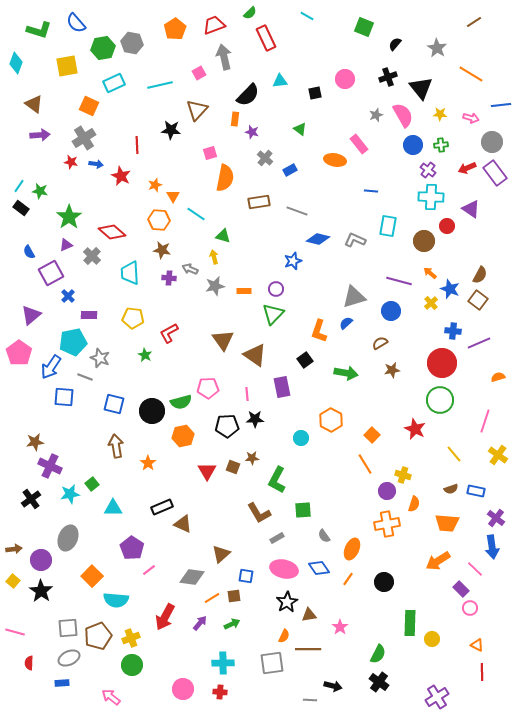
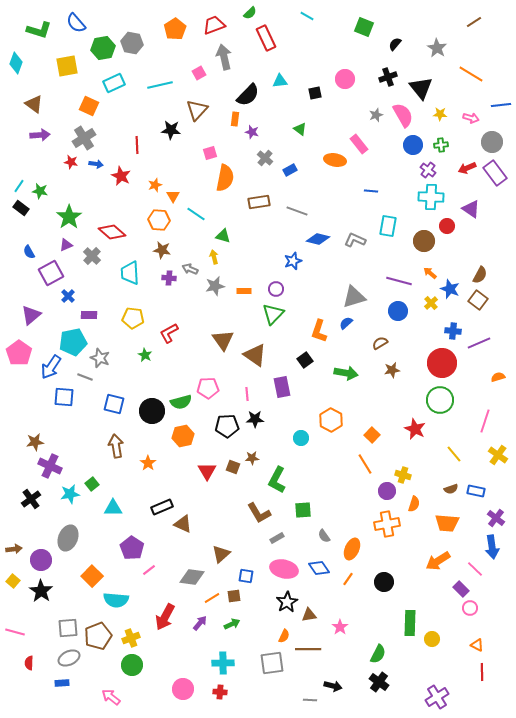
blue circle at (391, 311): moved 7 px right
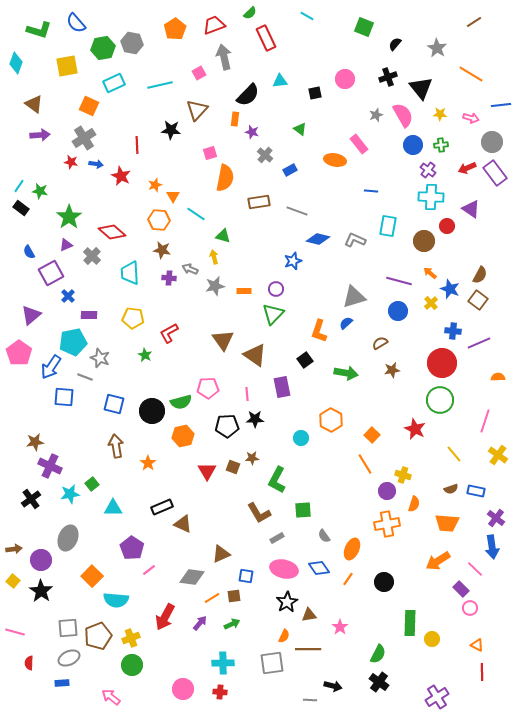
gray cross at (265, 158): moved 3 px up
orange semicircle at (498, 377): rotated 16 degrees clockwise
brown triangle at (221, 554): rotated 18 degrees clockwise
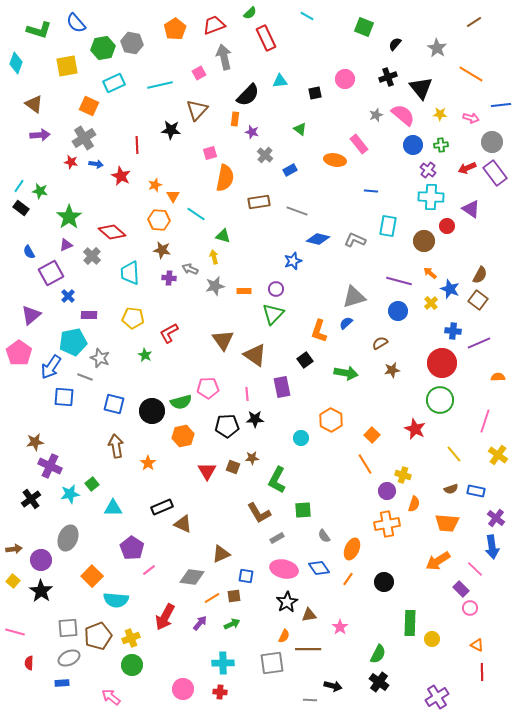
pink semicircle at (403, 115): rotated 20 degrees counterclockwise
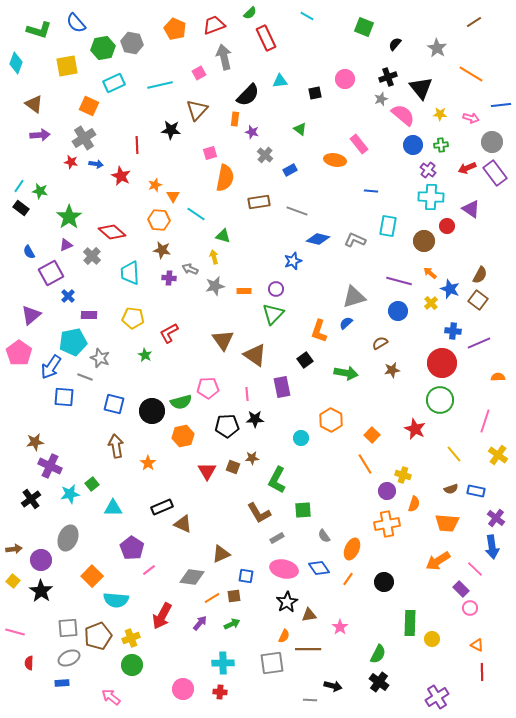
orange pentagon at (175, 29): rotated 15 degrees counterclockwise
gray star at (376, 115): moved 5 px right, 16 px up
red arrow at (165, 617): moved 3 px left, 1 px up
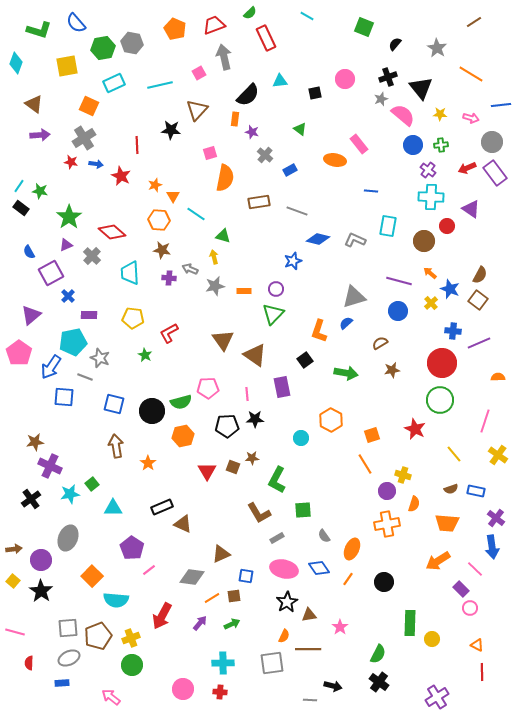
orange square at (372, 435): rotated 28 degrees clockwise
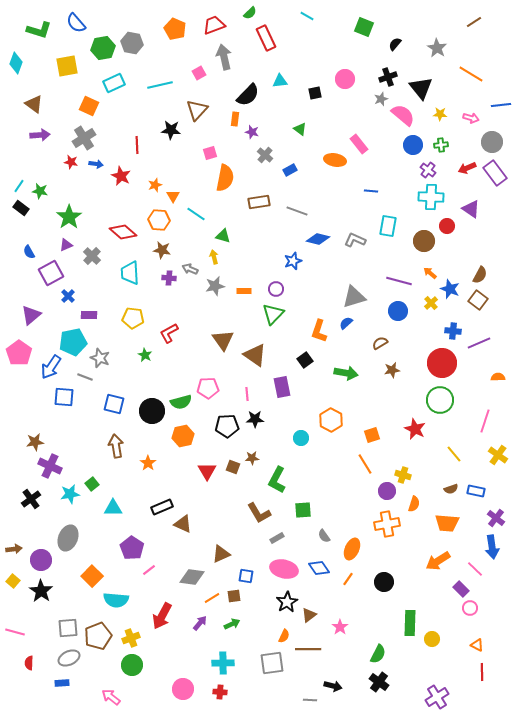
red diamond at (112, 232): moved 11 px right
brown triangle at (309, 615): rotated 28 degrees counterclockwise
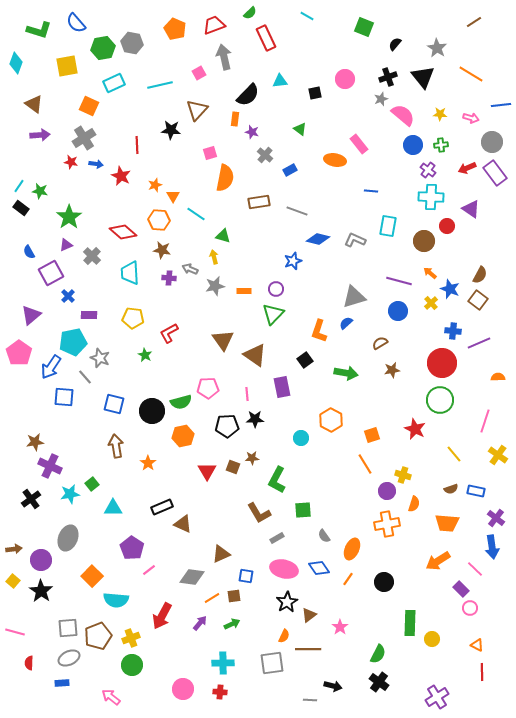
black triangle at (421, 88): moved 2 px right, 11 px up
gray line at (85, 377): rotated 28 degrees clockwise
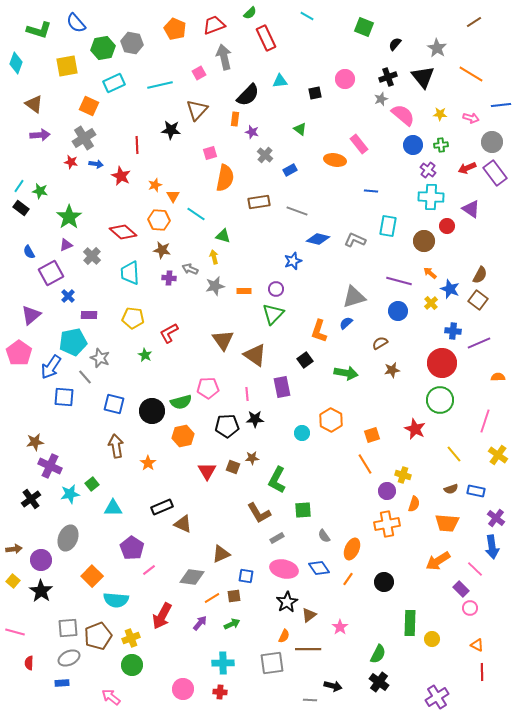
cyan circle at (301, 438): moved 1 px right, 5 px up
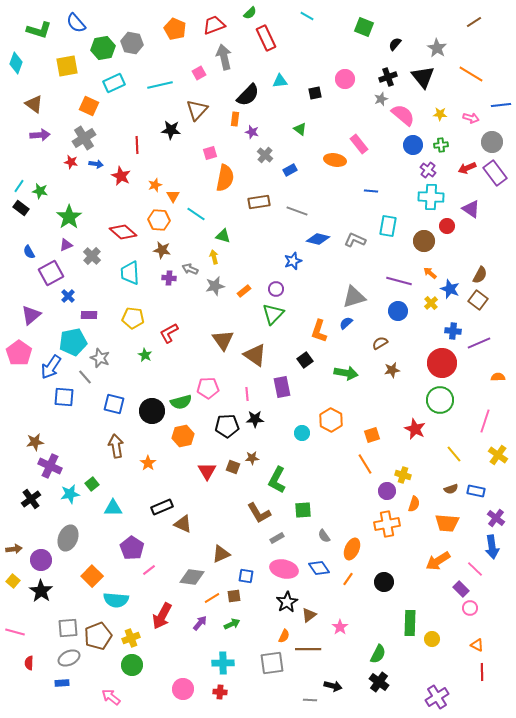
orange rectangle at (244, 291): rotated 40 degrees counterclockwise
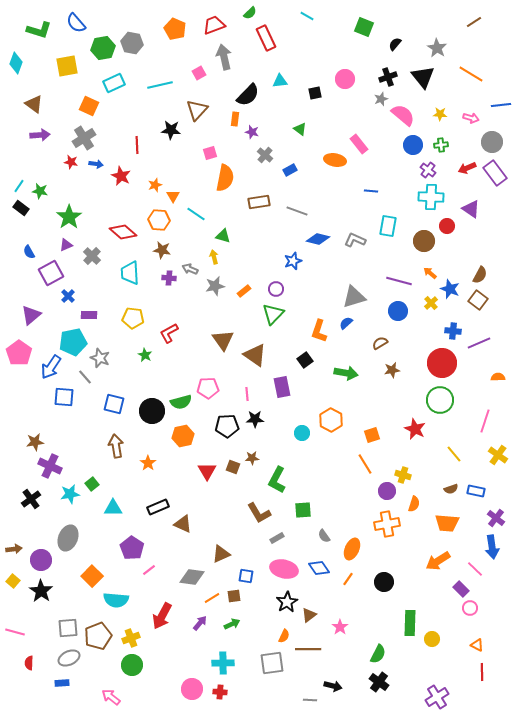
black rectangle at (162, 507): moved 4 px left
pink circle at (183, 689): moved 9 px right
